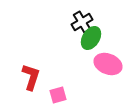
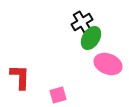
red L-shape: moved 11 px left; rotated 16 degrees counterclockwise
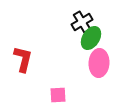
pink ellipse: moved 9 px left, 1 px up; rotated 72 degrees clockwise
red L-shape: moved 3 px right, 18 px up; rotated 12 degrees clockwise
pink square: rotated 12 degrees clockwise
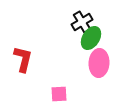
pink square: moved 1 px right, 1 px up
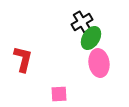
pink ellipse: rotated 12 degrees counterclockwise
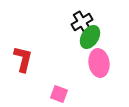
green ellipse: moved 1 px left, 1 px up
pink square: rotated 24 degrees clockwise
